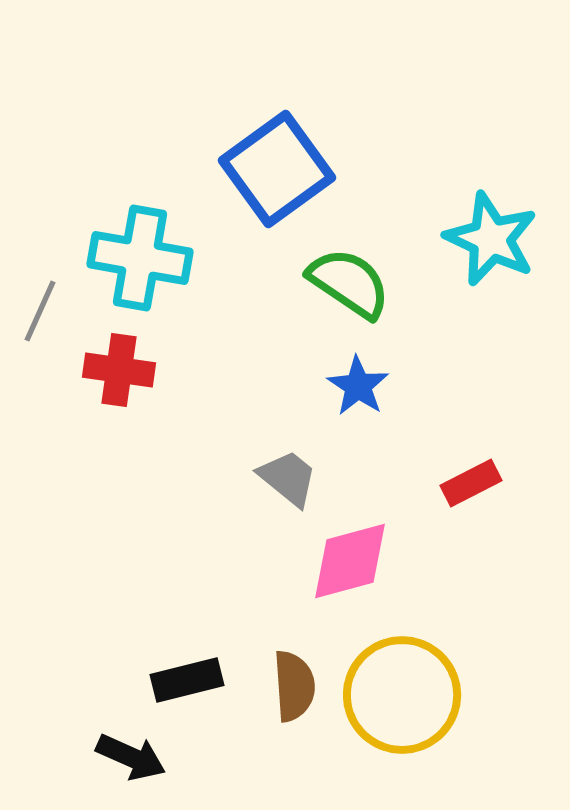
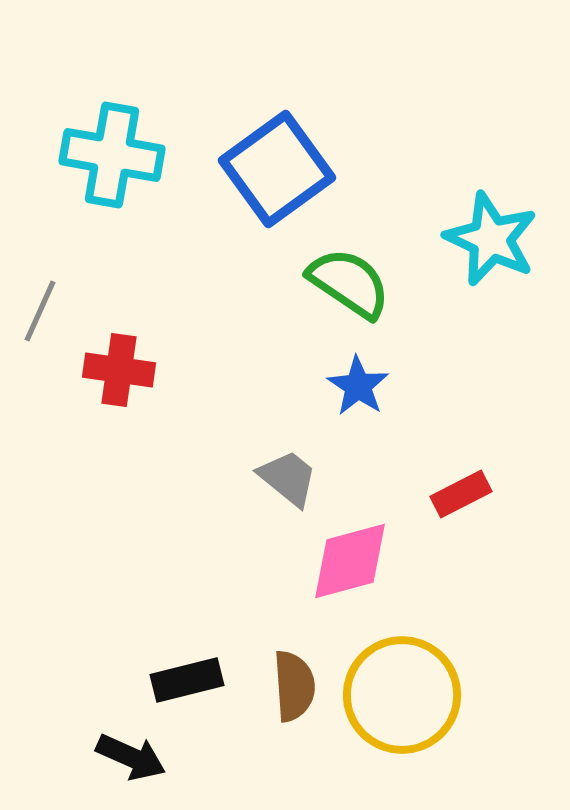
cyan cross: moved 28 px left, 103 px up
red rectangle: moved 10 px left, 11 px down
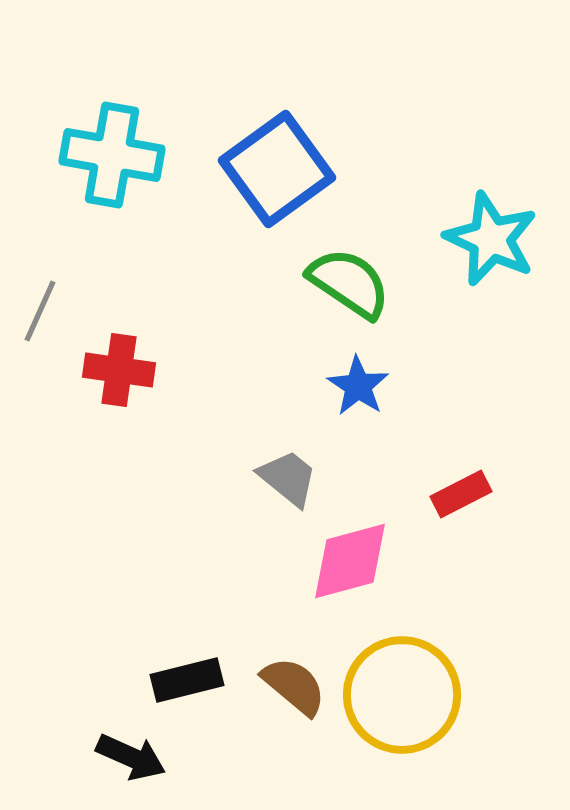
brown semicircle: rotated 46 degrees counterclockwise
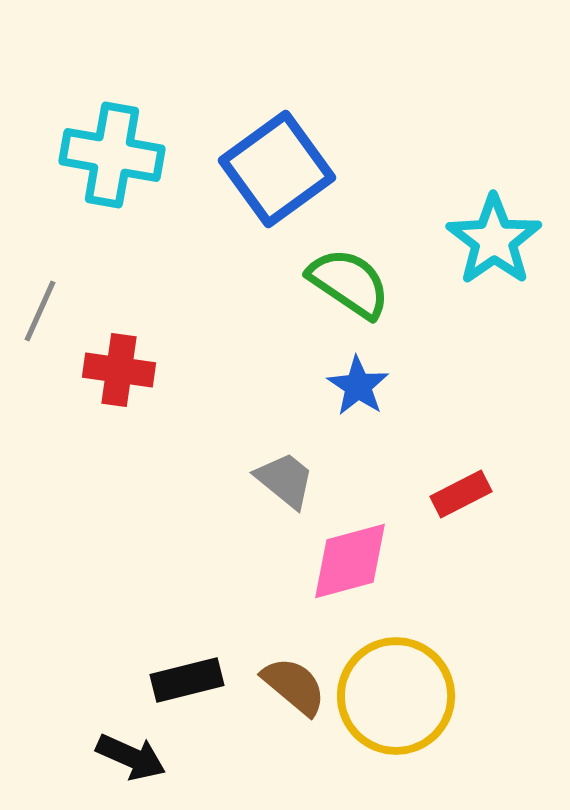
cyan star: moved 3 px right, 1 px down; rotated 12 degrees clockwise
gray trapezoid: moved 3 px left, 2 px down
yellow circle: moved 6 px left, 1 px down
